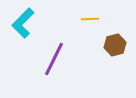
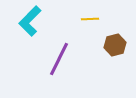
cyan L-shape: moved 7 px right, 2 px up
purple line: moved 5 px right
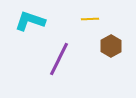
cyan L-shape: rotated 64 degrees clockwise
brown hexagon: moved 4 px left, 1 px down; rotated 15 degrees counterclockwise
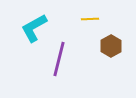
cyan L-shape: moved 4 px right, 7 px down; rotated 48 degrees counterclockwise
purple line: rotated 12 degrees counterclockwise
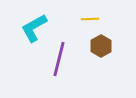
brown hexagon: moved 10 px left
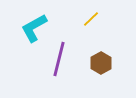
yellow line: moved 1 px right; rotated 42 degrees counterclockwise
brown hexagon: moved 17 px down
